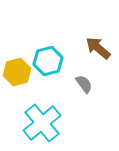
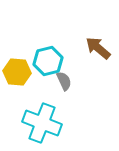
yellow hexagon: rotated 20 degrees clockwise
gray semicircle: moved 20 px left, 3 px up; rotated 12 degrees clockwise
cyan cross: rotated 30 degrees counterclockwise
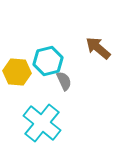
cyan cross: rotated 18 degrees clockwise
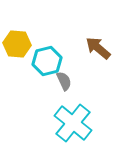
cyan hexagon: moved 1 px left
yellow hexagon: moved 28 px up
cyan cross: moved 31 px right
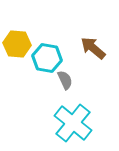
brown arrow: moved 5 px left
cyan hexagon: moved 3 px up; rotated 24 degrees clockwise
gray semicircle: moved 1 px right, 1 px up
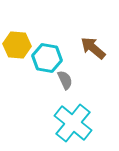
yellow hexagon: moved 1 px down
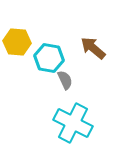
yellow hexagon: moved 3 px up
cyan hexagon: moved 2 px right
cyan cross: rotated 12 degrees counterclockwise
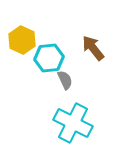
yellow hexagon: moved 5 px right, 2 px up; rotated 20 degrees clockwise
brown arrow: rotated 12 degrees clockwise
cyan hexagon: rotated 16 degrees counterclockwise
